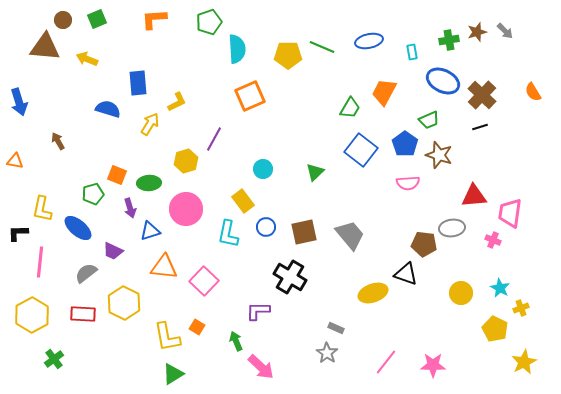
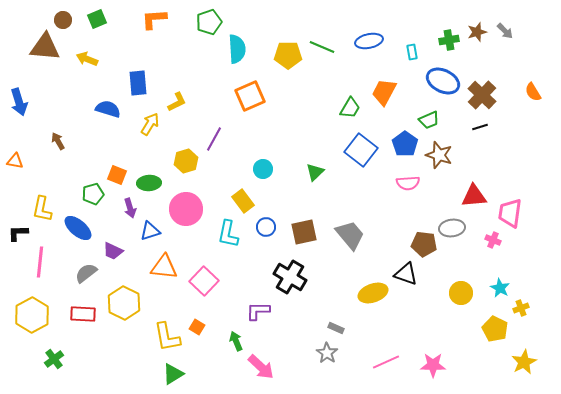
pink line at (386, 362): rotated 28 degrees clockwise
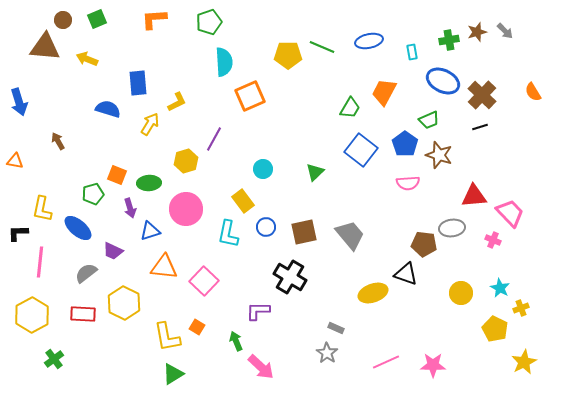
cyan semicircle at (237, 49): moved 13 px left, 13 px down
pink trapezoid at (510, 213): rotated 128 degrees clockwise
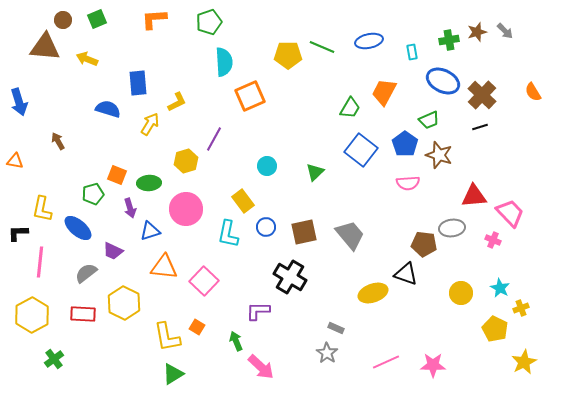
cyan circle at (263, 169): moved 4 px right, 3 px up
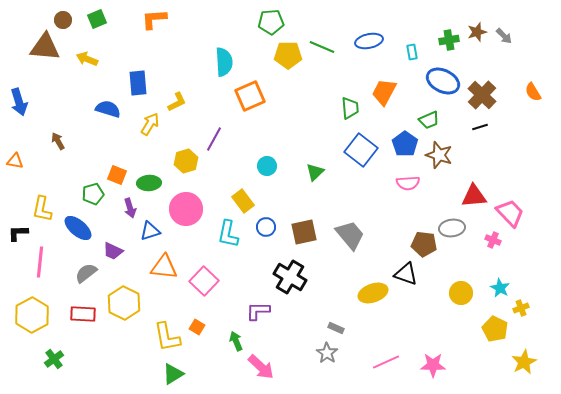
green pentagon at (209, 22): moved 62 px right; rotated 15 degrees clockwise
gray arrow at (505, 31): moved 1 px left, 5 px down
green trapezoid at (350, 108): rotated 35 degrees counterclockwise
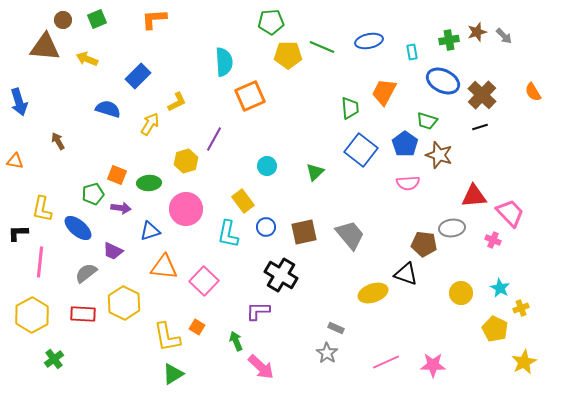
blue rectangle at (138, 83): moved 7 px up; rotated 50 degrees clockwise
green trapezoid at (429, 120): moved 2 px left, 1 px down; rotated 40 degrees clockwise
purple arrow at (130, 208): moved 9 px left; rotated 66 degrees counterclockwise
black cross at (290, 277): moved 9 px left, 2 px up
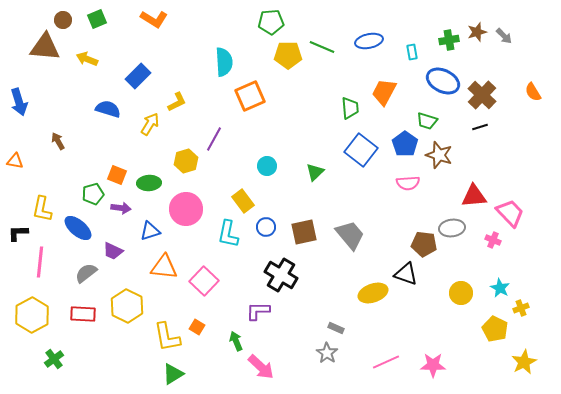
orange L-shape at (154, 19): rotated 144 degrees counterclockwise
yellow hexagon at (124, 303): moved 3 px right, 3 px down
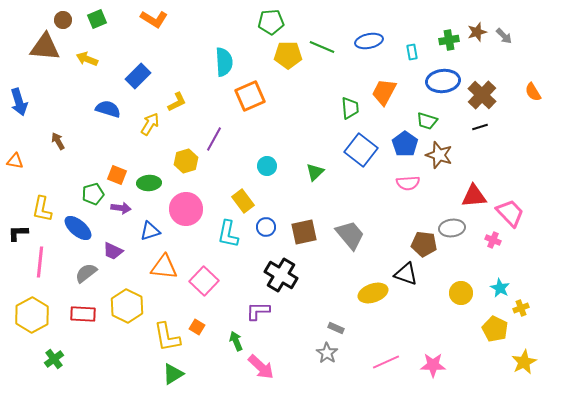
blue ellipse at (443, 81): rotated 32 degrees counterclockwise
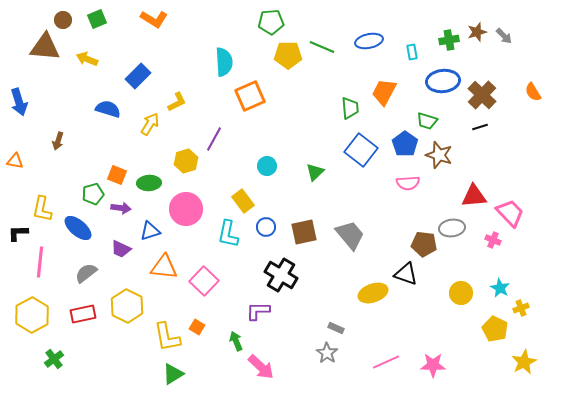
brown arrow at (58, 141): rotated 132 degrees counterclockwise
purple trapezoid at (113, 251): moved 8 px right, 2 px up
red rectangle at (83, 314): rotated 15 degrees counterclockwise
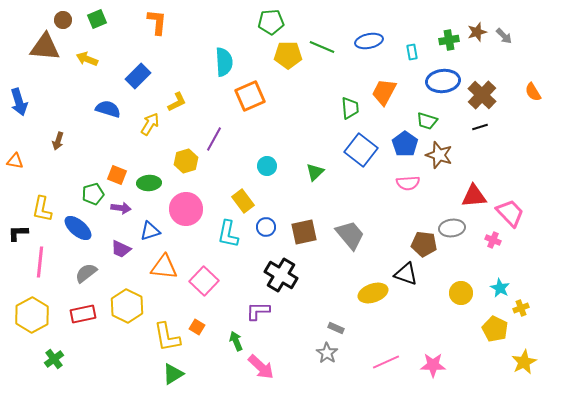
orange L-shape at (154, 19): moved 3 px right, 3 px down; rotated 116 degrees counterclockwise
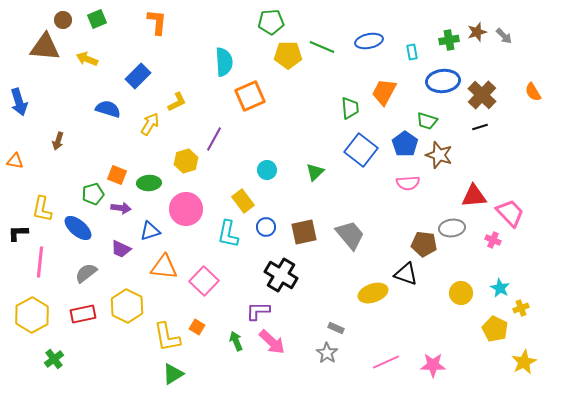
cyan circle at (267, 166): moved 4 px down
pink arrow at (261, 367): moved 11 px right, 25 px up
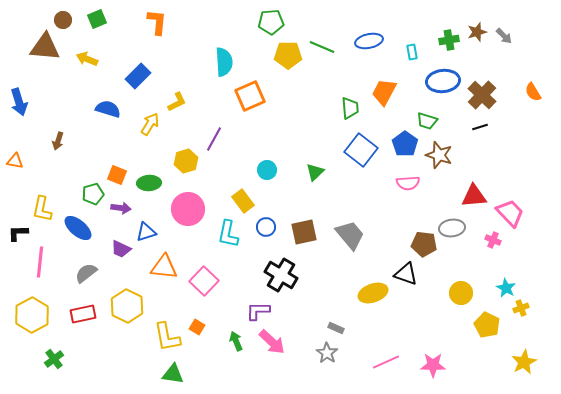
pink circle at (186, 209): moved 2 px right
blue triangle at (150, 231): moved 4 px left, 1 px down
cyan star at (500, 288): moved 6 px right
yellow pentagon at (495, 329): moved 8 px left, 4 px up
green triangle at (173, 374): rotated 40 degrees clockwise
